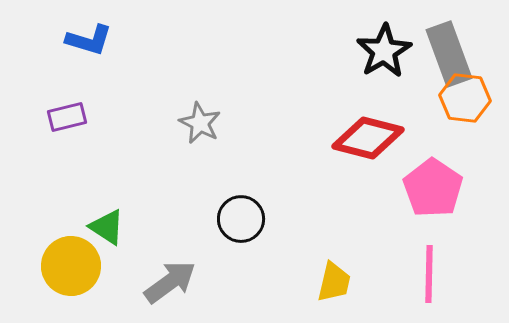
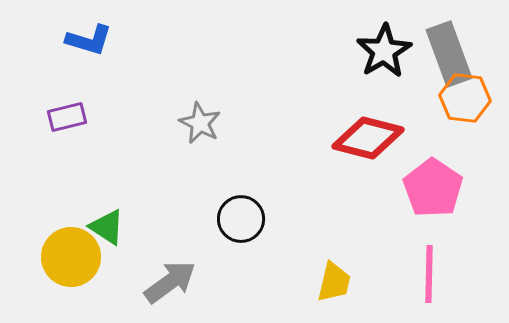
yellow circle: moved 9 px up
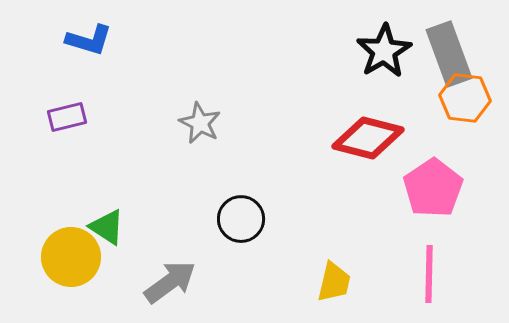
pink pentagon: rotated 4 degrees clockwise
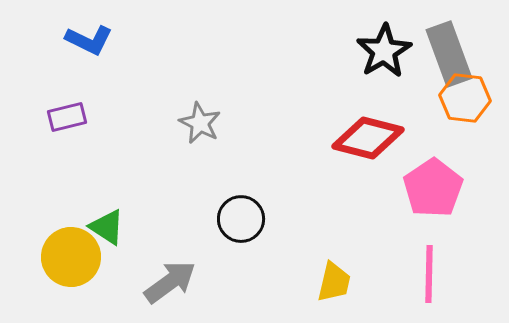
blue L-shape: rotated 9 degrees clockwise
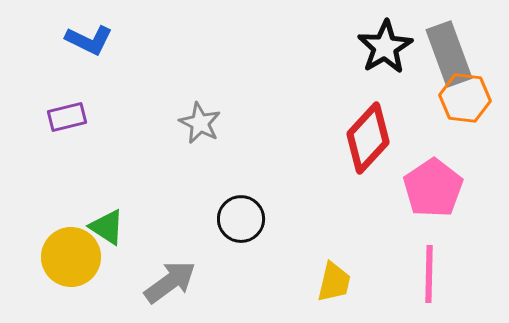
black star: moved 1 px right, 4 px up
red diamond: rotated 62 degrees counterclockwise
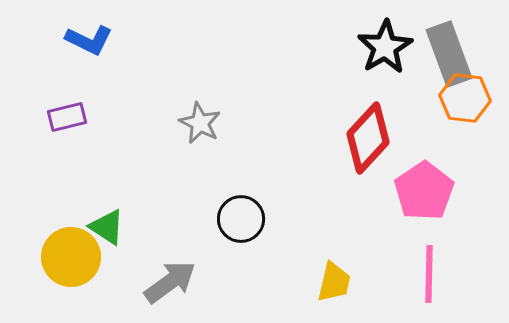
pink pentagon: moved 9 px left, 3 px down
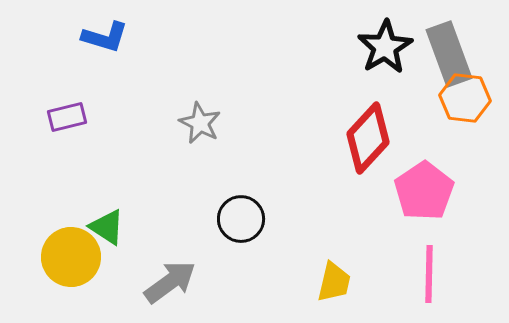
blue L-shape: moved 16 px right, 3 px up; rotated 9 degrees counterclockwise
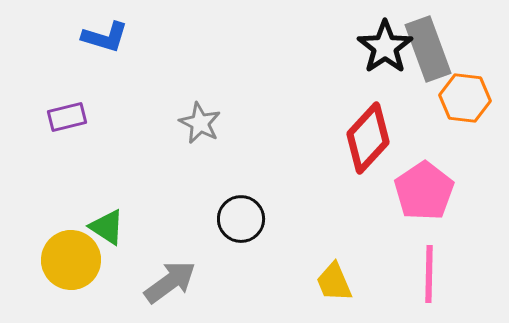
black star: rotated 4 degrees counterclockwise
gray rectangle: moved 21 px left, 5 px up
yellow circle: moved 3 px down
yellow trapezoid: rotated 144 degrees clockwise
